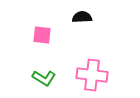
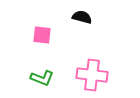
black semicircle: rotated 18 degrees clockwise
green L-shape: moved 2 px left; rotated 10 degrees counterclockwise
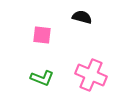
pink cross: moved 1 px left; rotated 16 degrees clockwise
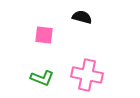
pink square: moved 2 px right
pink cross: moved 4 px left; rotated 12 degrees counterclockwise
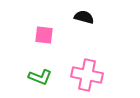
black semicircle: moved 2 px right
green L-shape: moved 2 px left, 1 px up
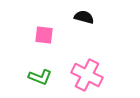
pink cross: rotated 16 degrees clockwise
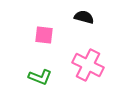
pink cross: moved 1 px right, 10 px up
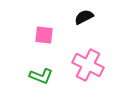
black semicircle: rotated 42 degrees counterclockwise
green L-shape: moved 1 px right, 1 px up
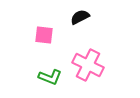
black semicircle: moved 4 px left
green L-shape: moved 9 px right, 1 px down
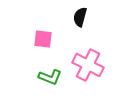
black semicircle: rotated 48 degrees counterclockwise
pink square: moved 1 px left, 4 px down
